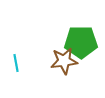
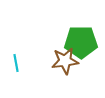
brown star: moved 1 px right
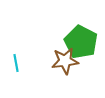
green pentagon: rotated 28 degrees clockwise
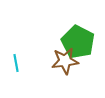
green pentagon: moved 3 px left
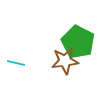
cyan line: rotated 66 degrees counterclockwise
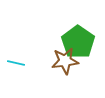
green pentagon: rotated 8 degrees clockwise
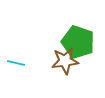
green pentagon: rotated 16 degrees counterclockwise
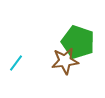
cyan line: rotated 66 degrees counterclockwise
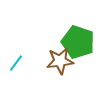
brown star: moved 5 px left
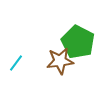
green pentagon: rotated 8 degrees clockwise
